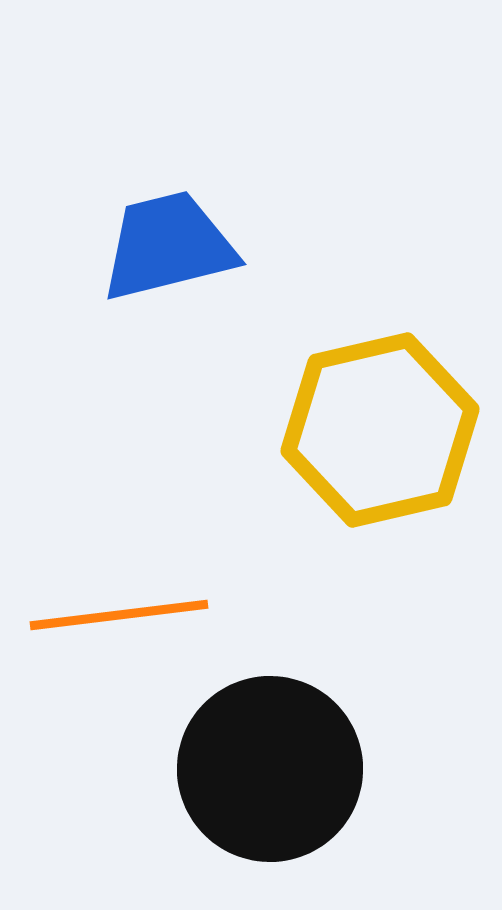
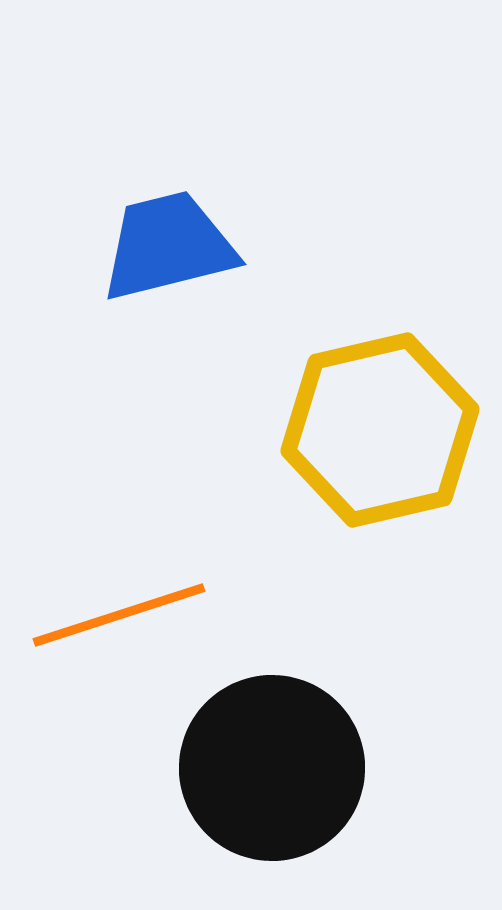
orange line: rotated 11 degrees counterclockwise
black circle: moved 2 px right, 1 px up
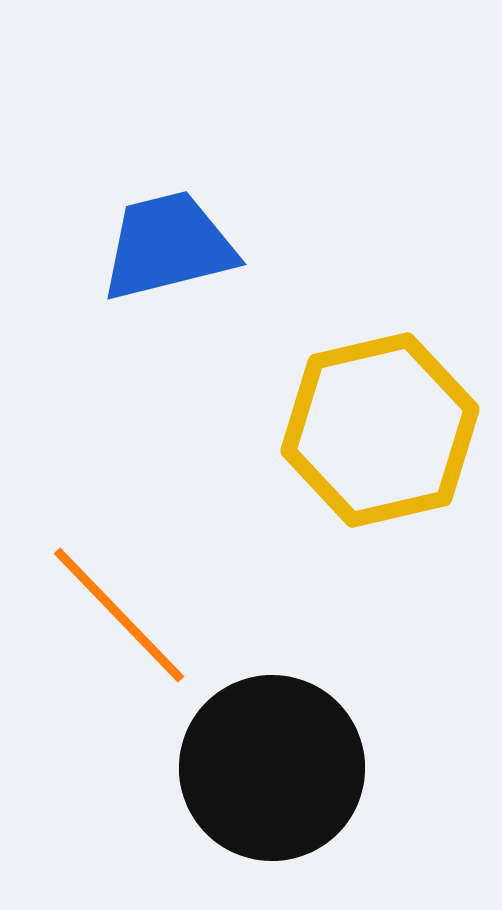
orange line: rotated 64 degrees clockwise
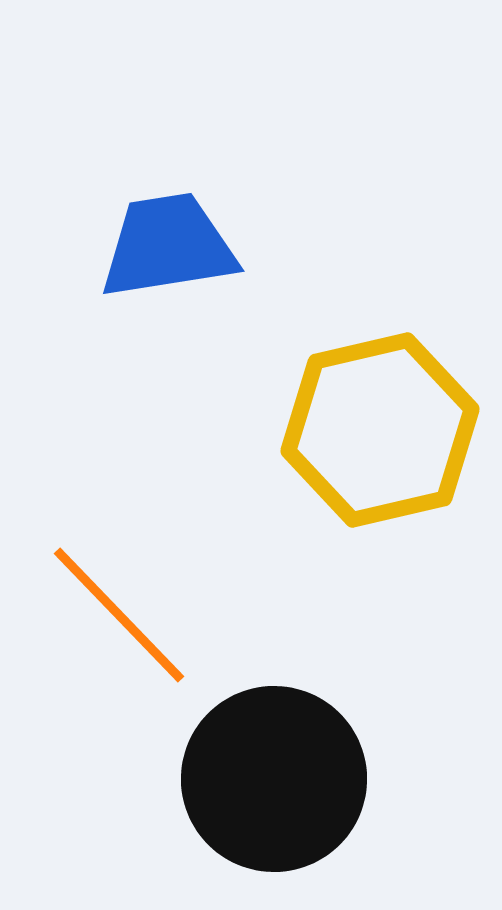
blue trapezoid: rotated 5 degrees clockwise
black circle: moved 2 px right, 11 px down
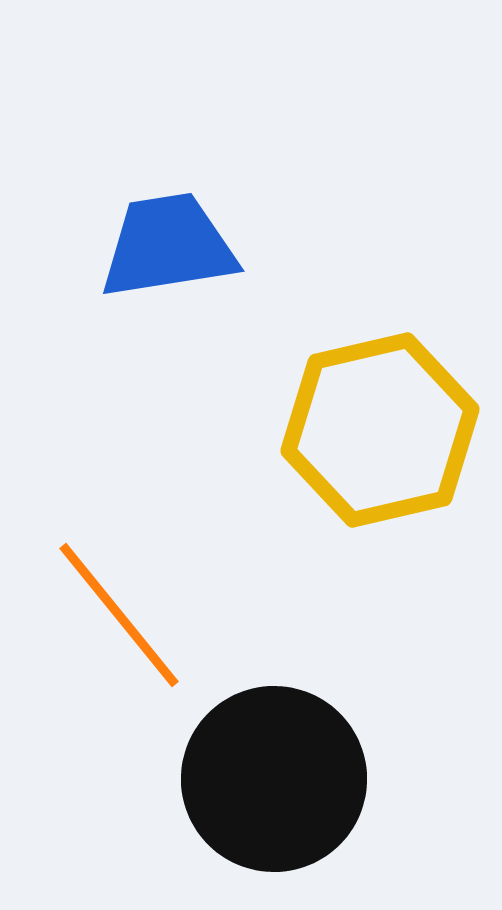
orange line: rotated 5 degrees clockwise
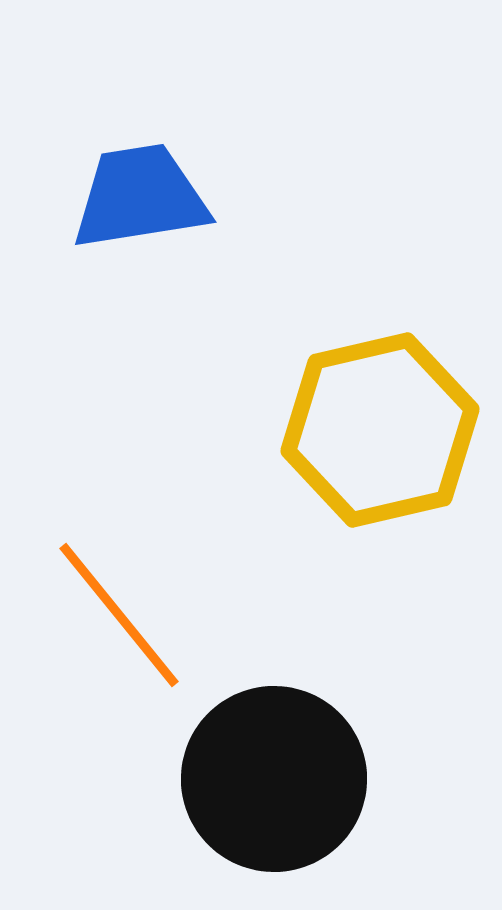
blue trapezoid: moved 28 px left, 49 px up
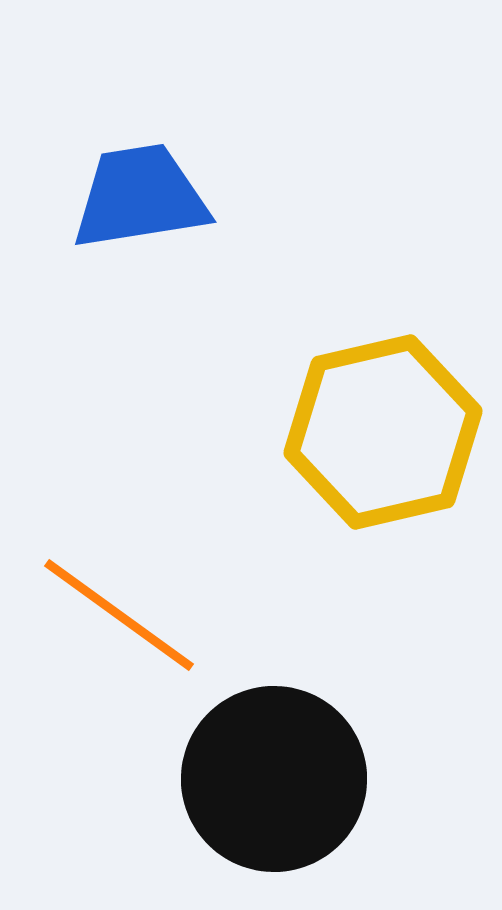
yellow hexagon: moved 3 px right, 2 px down
orange line: rotated 15 degrees counterclockwise
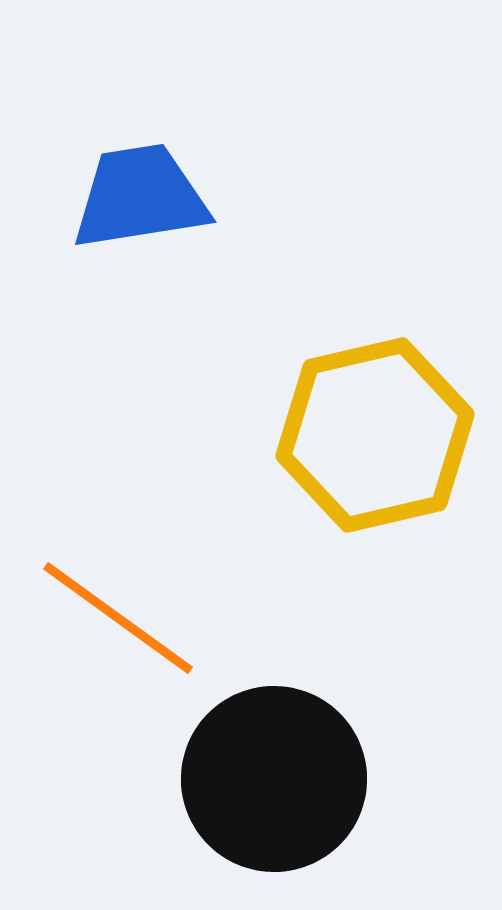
yellow hexagon: moved 8 px left, 3 px down
orange line: moved 1 px left, 3 px down
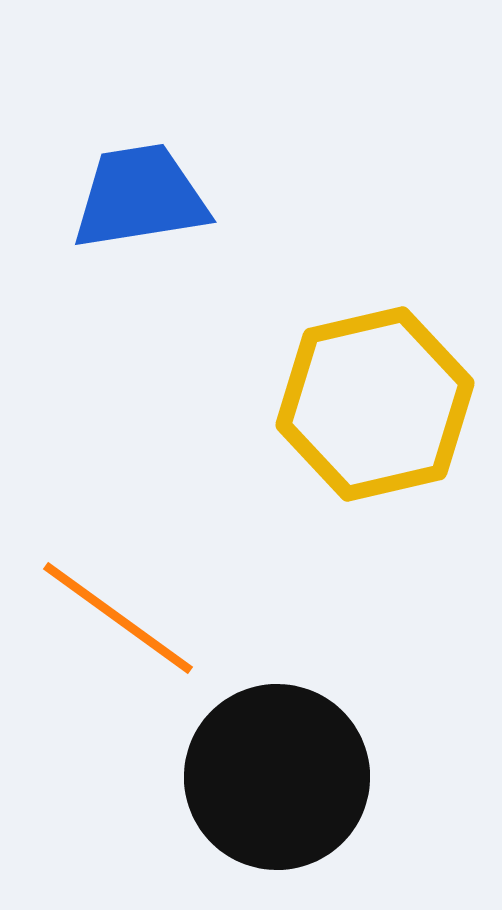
yellow hexagon: moved 31 px up
black circle: moved 3 px right, 2 px up
